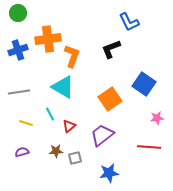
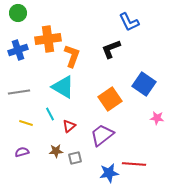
pink star: rotated 16 degrees clockwise
red line: moved 15 px left, 17 px down
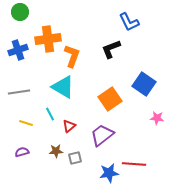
green circle: moved 2 px right, 1 px up
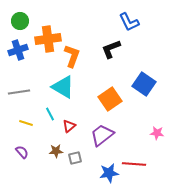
green circle: moved 9 px down
pink star: moved 15 px down
purple semicircle: rotated 64 degrees clockwise
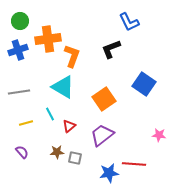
orange square: moved 6 px left
yellow line: rotated 32 degrees counterclockwise
pink star: moved 2 px right, 2 px down
brown star: moved 1 px right, 1 px down
gray square: rotated 24 degrees clockwise
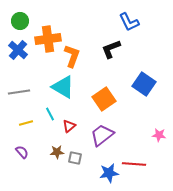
blue cross: rotated 30 degrees counterclockwise
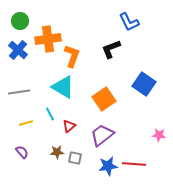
blue star: moved 1 px left, 7 px up
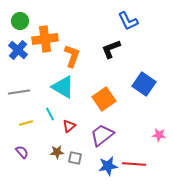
blue L-shape: moved 1 px left, 1 px up
orange cross: moved 3 px left
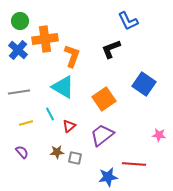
blue star: moved 11 px down
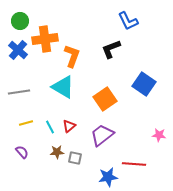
orange square: moved 1 px right
cyan line: moved 13 px down
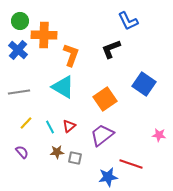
orange cross: moved 1 px left, 4 px up; rotated 10 degrees clockwise
orange L-shape: moved 1 px left, 1 px up
yellow line: rotated 32 degrees counterclockwise
red line: moved 3 px left; rotated 15 degrees clockwise
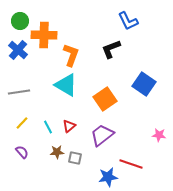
cyan triangle: moved 3 px right, 2 px up
yellow line: moved 4 px left
cyan line: moved 2 px left
